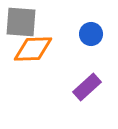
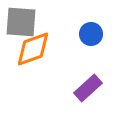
orange diamond: rotated 18 degrees counterclockwise
purple rectangle: moved 1 px right, 1 px down
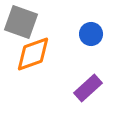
gray square: rotated 16 degrees clockwise
orange diamond: moved 5 px down
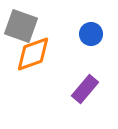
gray square: moved 4 px down
purple rectangle: moved 3 px left, 1 px down; rotated 8 degrees counterclockwise
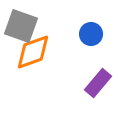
orange diamond: moved 2 px up
purple rectangle: moved 13 px right, 6 px up
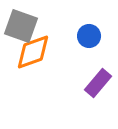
blue circle: moved 2 px left, 2 px down
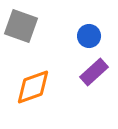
orange diamond: moved 35 px down
purple rectangle: moved 4 px left, 11 px up; rotated 8 degrees clockwise
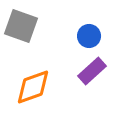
purple rectangle: moved 2 px left, 1 px up
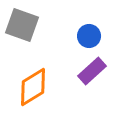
gray square: moved 1 px right, 1 px up
orange diamond: rotated 12 degrees counterclockwise
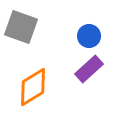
gray square: moved 1 px left, 2 px down
purple rectangle: moved 3 px left, 2 px up
